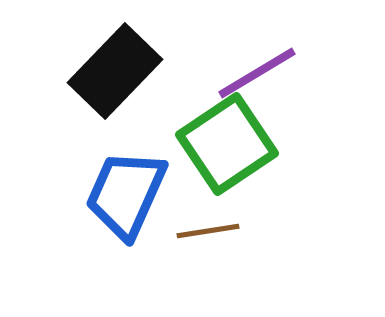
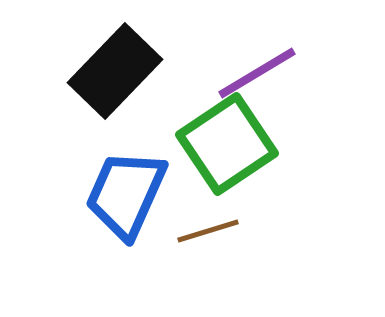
brown line: rotated 8 degrees counterclockwise
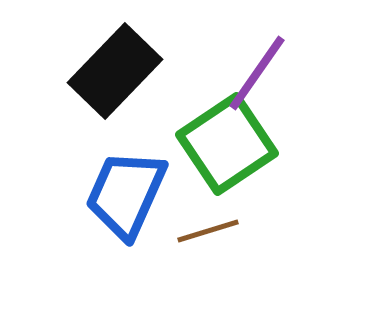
purple line: rotated 24 degrees counterclockwise
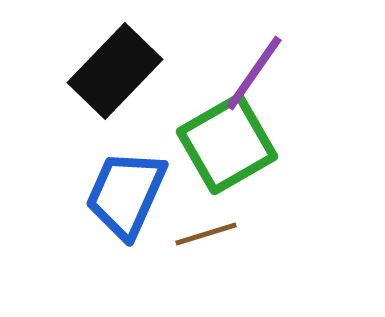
purple line: moved 3 px left
green square: rotated 4 degrees clockwise
brown line: moved 2 px left, 3 px down
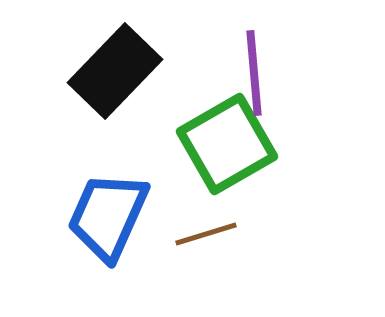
purple line: rotated 40 degrees counterclockwise
blue trapezoid: moved 18 px left, 22 px down
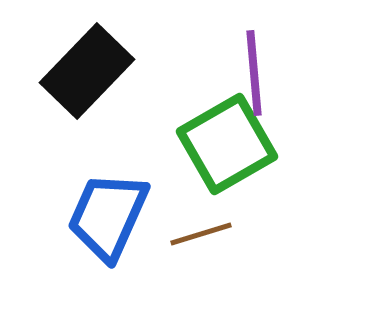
black rectangle: moved 28 px left
brown line: moved 5 px left
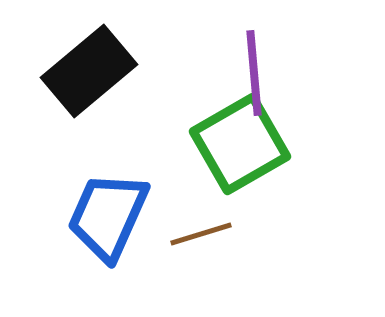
black rectangle: moved 2 px right; rotated 6 degrees clockwise
green square: moved 13 px right
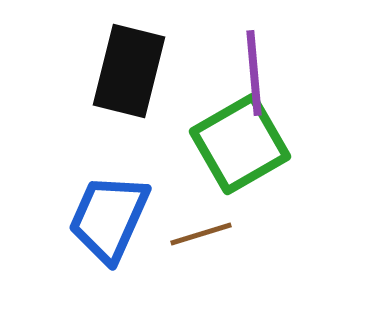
black rectangle: moved 40 px right; rotated 36 degrees counterclockwise
blue trapezoid: moved 1 px right, 2 px down
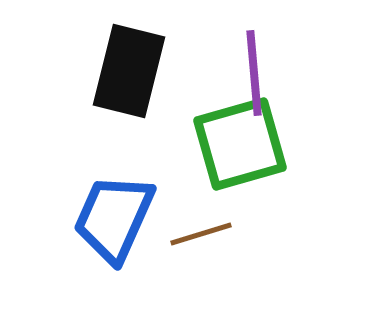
green square: rotated 14 degrees clockwise
blue trapezoid: moved 5 px right
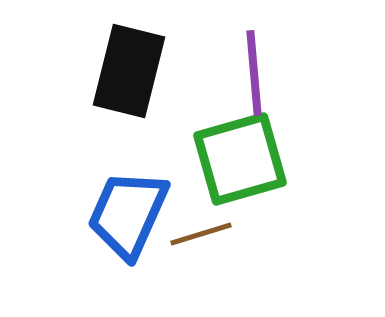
green square: moved 15 px down
blue trapezoid: moved 14 px right, 4 px up
